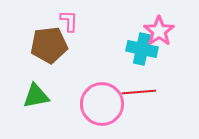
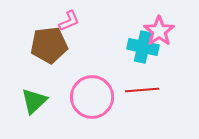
pink L-shape: rotated 65 degrees clockwise
cyan cross: moved 1 px right, 2 px up
red line: moved 3 px right, 2 px up
green triangle: moved 2 px left, 5 px down; rotated 32 degrees counterclockwise
pink circle: moved 10 px left, 7 px up
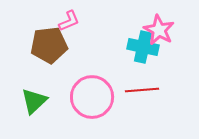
pink star: moved 1 px up; rotated 8 degrees counterclockwise
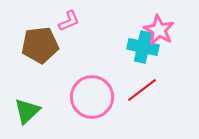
brown pentagon: moved 9 px left
red line: rotated 32 degrees counterclockwise
green triangle: moved 7 px left, 10 px down
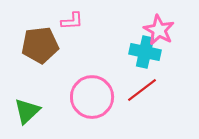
pink L-shape: moved 3 px right; rotated 20 degrees clockwise
cyan cross: moved 2 px right, 5 px down
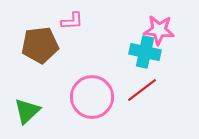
pink star: rotated 24 degrees counterclockwise
